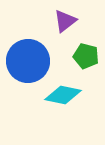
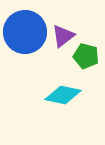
purple triangle: moved 2 px left, 15 px down
blue circle: moved 3 px left, 29 px up
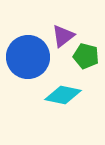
blue circle: moved 3 px right, 25 px down
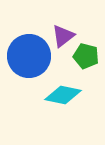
blue circle: moved 1 px right, 1 px up
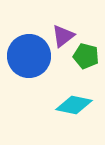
cyan diamond: moved 11 px right, 10 px down
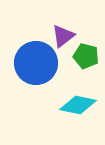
blue circle: moved 7 px right, 7 px down
cyan diamond: moved 4 px right
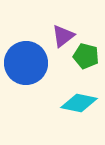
blue circle: moved 10 px left
cyan diamond: moved 1 px right, 2 px up
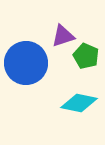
purple triangle: rotated 20 degrees clockwise
green pentagon: rotated 10 degrees clockwise
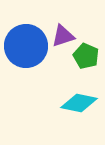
blue circle: moved 17 px up
